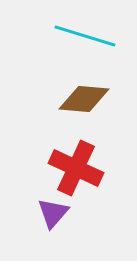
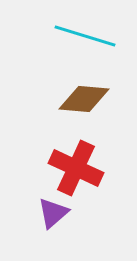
purple triangle: rotated 8 degrees clockwise
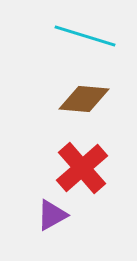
red cross: moved 6 px right; rotated 24 degrees clockwise
purple triangle: moved 1 px left, 2 px down; rotated 12 degrees clockwise
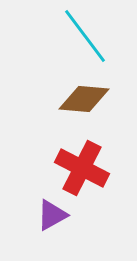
cyan line: rotated 36 degrees clockwise
red cross: rotated 22 degrees counterclockwise
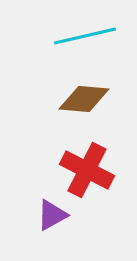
cyan line: rotated 66 degrees counterclockwise
red cross: moved 5 px right, 2 px down
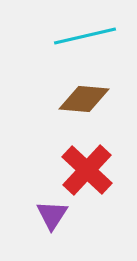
red cross: rotated 16 degrees clockwise
purple triangle: rotated 28 degrees counterclockwise
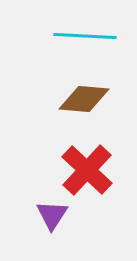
cyan line: rotated 16 degrees clockwise
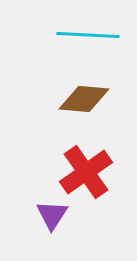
cyan line: moved 3 px right, 1 px up
red cross: moved 1 px left, 2 px down; rotated 12 degrees clockwise
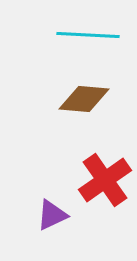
red cross: moved 19 px right, 8 px down
purple triangle: rotated 32 degrees clockwise
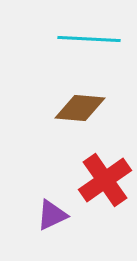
cyan line: moved 1 px right, 4 px down
brown diamond: moved 4 px left, 9 px down
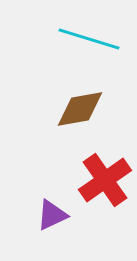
cyan line: rotated 14 degrees clockwise
brown diamond: moved 1 px down; rotated 15 degrees counterclockwise
